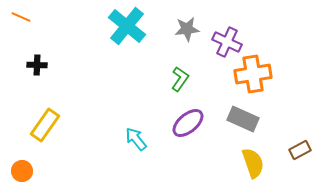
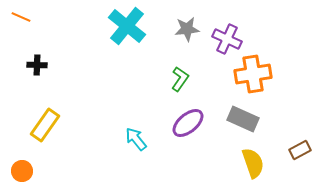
purple cross: moved 3 px up
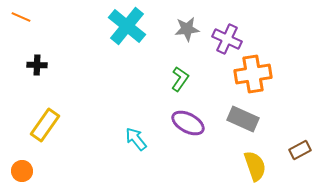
purple ellipse: rotated 68 degrees clockwise
yellow semicircle: moved 2 px right, 3 px down
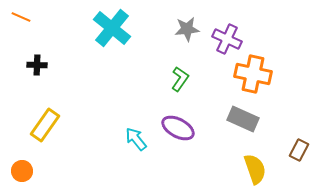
cyan cross: moved 15 px left, 2 px down
orange cross: rotated 21 degrees clockwise
purple ellipse: moved 10 px left, 5 px down
brown rectangle: moved 1 px left; rotated 35 degrees counterclockwise
yellow semicircle: moved 3 px down
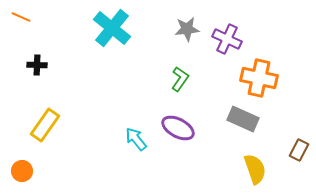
orange cross: moved 6 px right, 4 px down
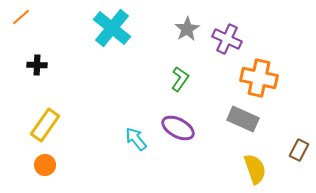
orange line: rotated 66 degrees counterclockwise
gray star: rotated 25 degrees counterclockwise
orange circle: moved 23 px right, 6 px up
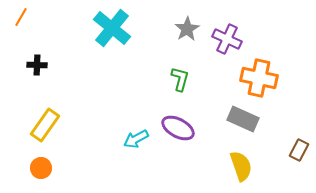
orange line: rotated 18 degrees counterclockwise
green L-shape: rotated 20 degrees counterclockwise
cyan arrow: rotated 80 degrees counterclockwise
orange circle: moved 4 px left, 3 px down
yellow semicircle: moved 14 px left, 3 px up
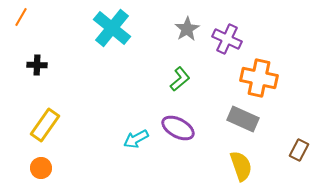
green L-shape: rotated 35 degrees clockwise
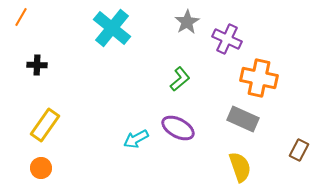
gray star: moved 7 px up
yellow semicircle: moved 1 px left, 1 px down
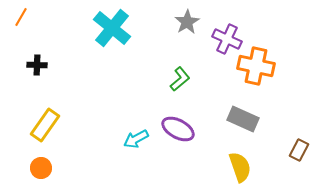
orange cross: moved 3 px left, 12 px up
purple ellipse: moved 1 px down
